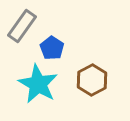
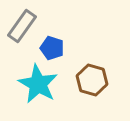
blue pentagon: rotated 15 degrees counterclockwise
brown hexagon: rotated 16 degrees counterclockwise
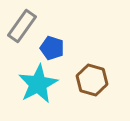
cyan star: rotated 15 degrees clockwise
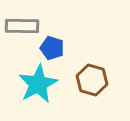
gray rectangle: rotated 56 degrees clockwise
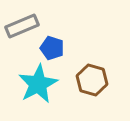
gray rectangle: rotated 24 degrees counterclockwise
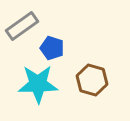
gray rectangle: rotated 12 degrees counterclockwise
cyan star: rotated 27 degrees clockwise
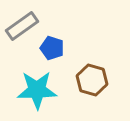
cyan star: moved 1 px left, 6 px down
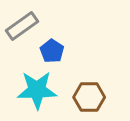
blue pentagon: moved 3 px down; rotated 15 degrees clockwise
brown hexagon: moved 3 px left, 17 px down; rotated 16 degrees counterclockwise
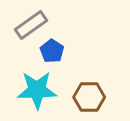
gray rectangle: moved 9 px right, 1 px up
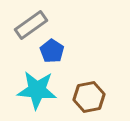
cyan star: rotated 6 degrees clockwise
brown hexagon: rotated 12 degrees counterclockwise
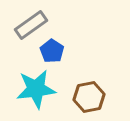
cyan star: moved 1 px left, 1 px up; rotated 12 degrees counterclockwise
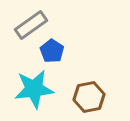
cyan star: moved 2 px left
